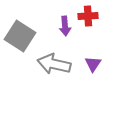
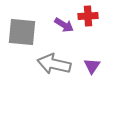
purple arrow: moved 1 px left, 1 px up; rotated 54 degrees counterclockwise
gray square: moved 2 px right, 4 px up; rotated 28 degrees counterclockwise
purple triangle: moved 1 px left, 2 px down
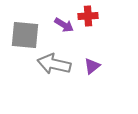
gray square: moved 3 px right, 3 px down
purple triangle: rotated 18 degrees clockwise
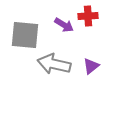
purple triangle: moved 1 px left
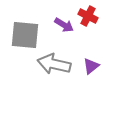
red cross: rotated 30 degrees clockwise
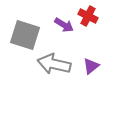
gray square: rotated 12 degrees clockwise
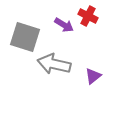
gray square: moved 2 px down
purple triangle: moved 2 px right, 10 px down
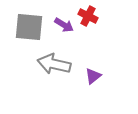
gray square: moved 4 px right, 10 px up; rotated 12 degrees counterclockwise
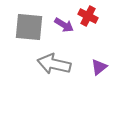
purple triangle: moved 6 px right, 9 px up
